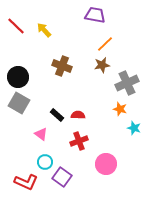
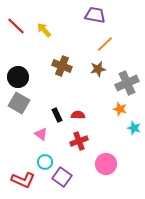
brown star: moved 4 px left, 4 px down
black rectangle: rotated 24 degrees clockwise
red L-shape: moved 3 px left, 2 px up
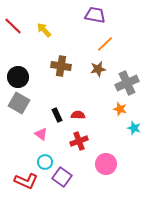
red line: moved 3 px left
brown cross: moved 1 px left; rotated 12 degrees counterclockwise
red L-shape: moved 3 px right, 1 px down
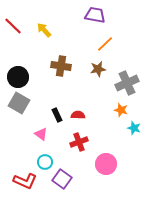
orange star: moved 1 px right, 1 px down
red cross: moved 1 px down
purple square: moved 2 px down
red L-shape: moved 1 px left
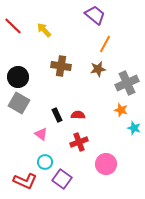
purple trapezoid: rotated 30 degrees clockwise
orange line: rotated 18 degrees counterclockwise
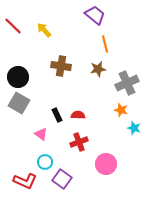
orange line: rotated 42 degrees counterclockwise
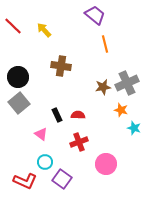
brown star: moved 5 px right, 18 px down
gray square: rotated 20 degrees clockwise
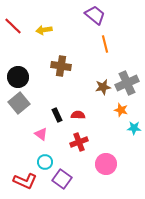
yellow arrow: rotated 56 degrees counterclockwise
cyan star: rotated 16 degrees counterclockwise
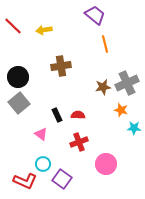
brown cross: rotated 18 degrees counterclockwise
cyan circle: moved 2 px left, 2 px down
